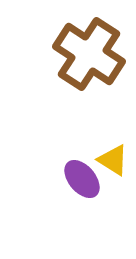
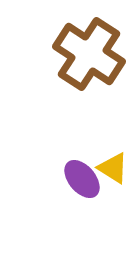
yellow triangle: moved 8 px down
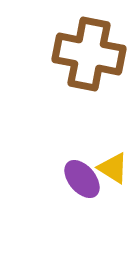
brown cross: rotated 22 degrees counterclockwise
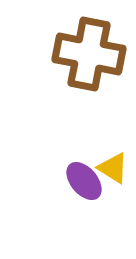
purple ellipse: moved 2 px right, 2 px down
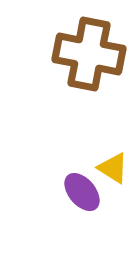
purple ellipse: moved 2 px left, 11 px down
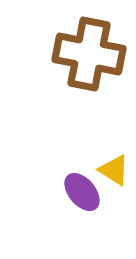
yellow triangle: moved 1 px right, 2 px down
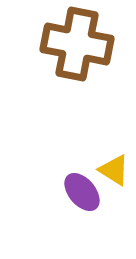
brown cross: moved 12 px left, 10 px up
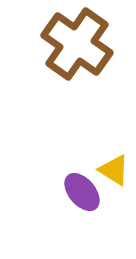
brown cross: rotated 24 degrees clockwise
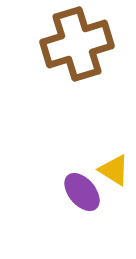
brown cross: rotated 38 degrees clockwise
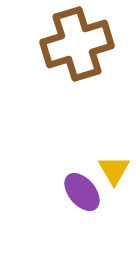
yellow triangle: rotated 28 degrees clockwise
